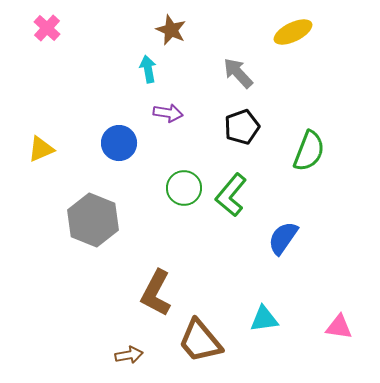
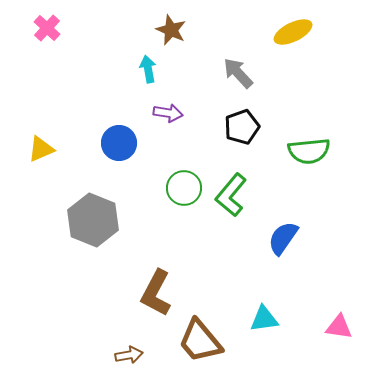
green semicircle: rotated 63 degrees clockwise
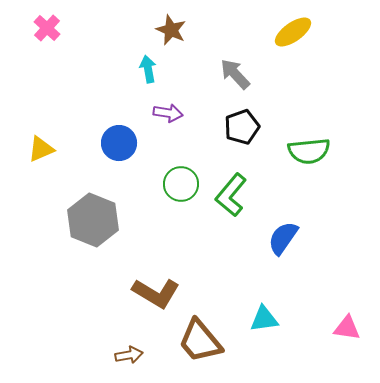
yellow ellipse: rotated 9 degrees counterclockwise
gray arrow: moved 3 px left, 1 px down
green circle: moved 3 px left, 4 px up
brown L-shape: rotated 87 degrees counterclockwise
pink triangle: moved 8 px right, 1 px down
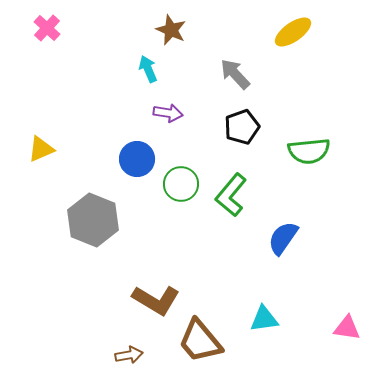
cyan arrow: rotated 12 degrees counterclockwise
blue circle: moved 18 px right, 16 px down
brown L-shape: moved 7 px down
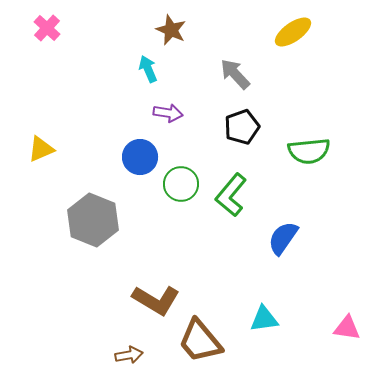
blue circle: moved 3 px right, 2 px up
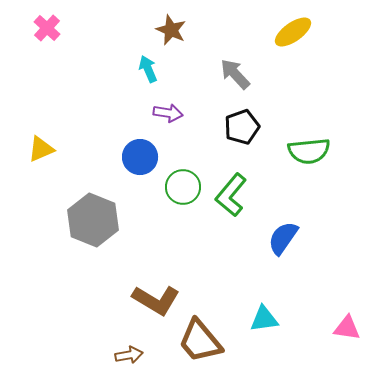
green circle: moved 2 px right, 3 px down
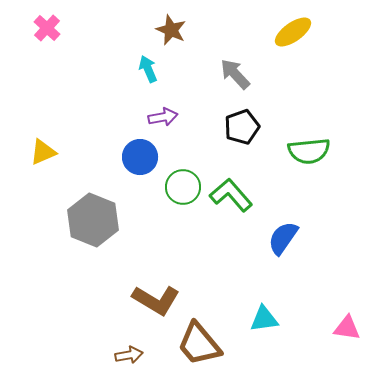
purple arrow: moved 5 px left, 4 px down; rotated 20 degrees counterclockwise
yellow triangle: moved 2 px right, 3 px down
green L-shape: rotated 99 degrees clockwise
brown trapezoid: moved 1 px left, 3 px down
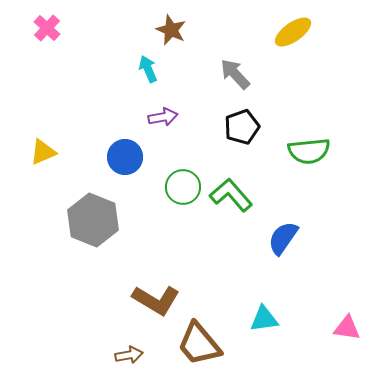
blue circle: moved 15 px left
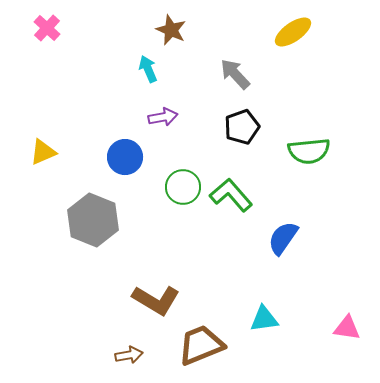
brown trapezoid: moved 2 px right, 1 px down; rotated 108 degrees clockwise
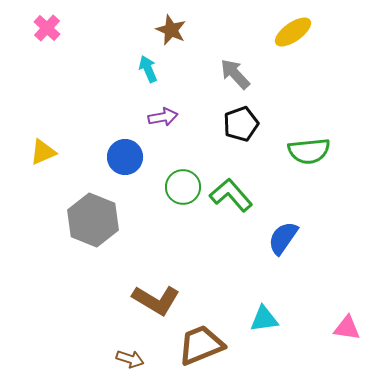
black pentagon: moved 1 px left, 3 px up
brown arrow: moved 1 px right, 4 px down; rotated 28 degrees clockwise
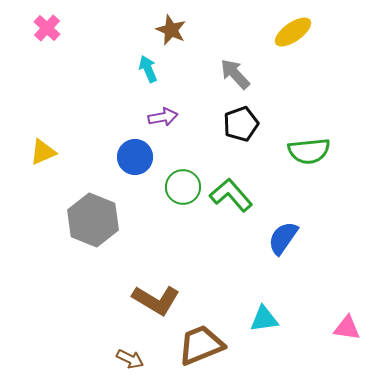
blue circle: moved 10 px right
brown arrow: rotated 8 degrees clockwise
